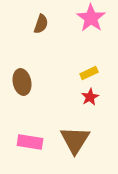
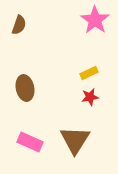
pink star: moved 4 px right, 2 px down
brown semicircle: moved 22 px left, 1 px down
brown ellipse: moved 3 px right, 6 px down
red star: rotated 18 degrees clockwise
pink rectangle: rotated 15 degrees clockwise
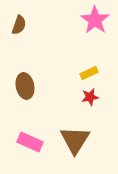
brown ellipse: moved 2 px up
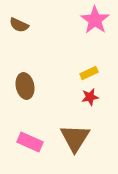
brown semicircle: rotated 96 degrees clockwise
brown triangle: moved 2 px up
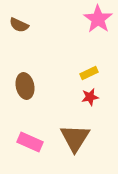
pink star: moved 3 px right, 1 px up
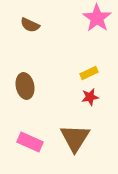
pink star: moved 1 px left, 1 px up
brown semicircle: moved 11 px right
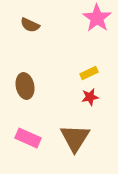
pink rectangle: moved 2 px left, 4 px up
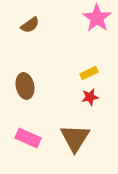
brown semicircle: rotated 60 degrees counterclockwise
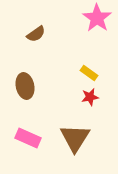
brown semicircle: moved 6 px right, 9 px down
yellow rectangle: rotated 60 degrees clockwise
